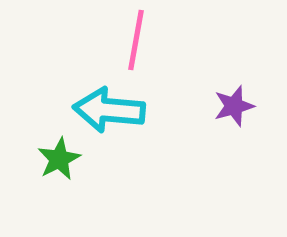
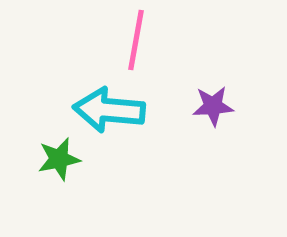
purple star: moved 21 px left; rotated 12 degrees clockwise
green star: rotated 15 degrees clockwise
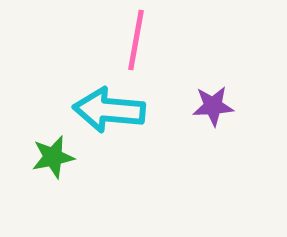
green star: moved 6 px left, 2 px up
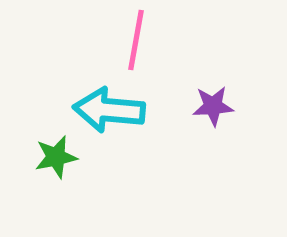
green star: moved 3 px right
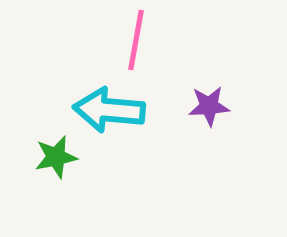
purple star: moved 4 px left
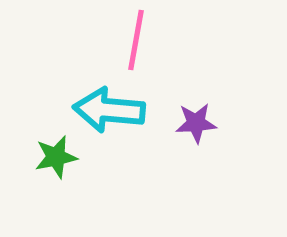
purple star: moved 13 px left, 17 px down
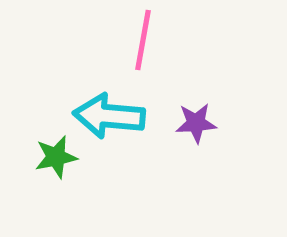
pink line: moved 7 px right
cyan arrow: moved 6 px down
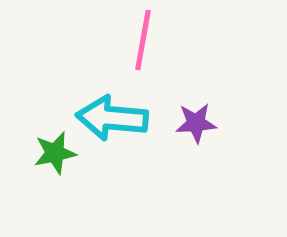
cyan arrow: moved 3 px right, 2 px down
green star: moved 1 px left, 4 px up
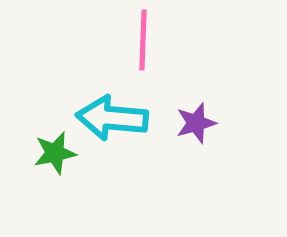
pink line: rotated 8 degrees counterclockwise
purple star: rotated 12 degrees counterclockwise
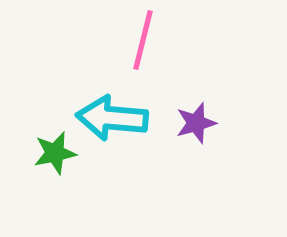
pink line: rotated 12 degrees clockwise
